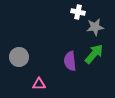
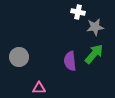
pink triangle: moved 4 px down
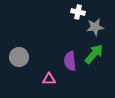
pink triangle: moved 10 px right, 9 px up
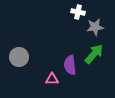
purple semicircle: moved 4 px down
pink triangle: moved 3 px right
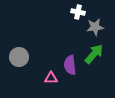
pink triangle: moved 1 px left, 1 px up
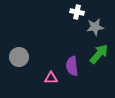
white cross: moved 1 px left
green arrow: moved 5 px right
purple semicircle: moved 2 px right, 1 px down
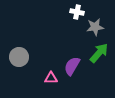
green arrow: moved 1 px up
purple semicircle: rotated 36 degrees clockwise
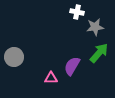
gray circle: moved 5 px left
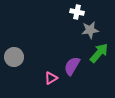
gray star: moved 5 px left, 3 px down
pink triangle: rotated 32 degrees counterclockwise
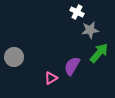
white cross: rotated 16 degrees clockwise
